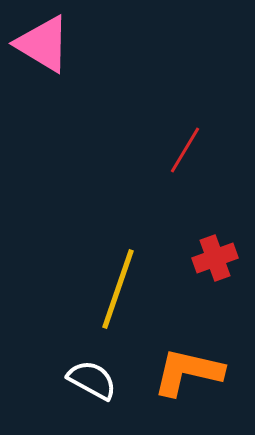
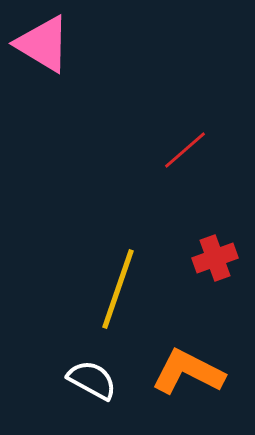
red line: rotated 18 degrees clockwise
orange L-shape: rotated 14 degrees clockwise
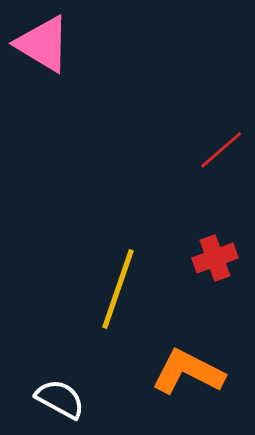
red line: moved 36 px right
white semicircle: moved 32 px left, 19 px down
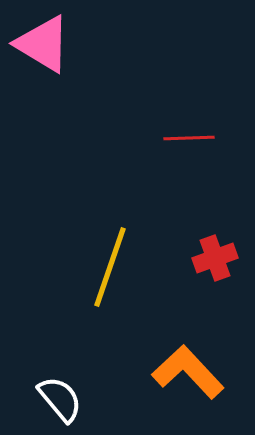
red line: moved 32 px left, 12 px up; rotated 39 degrees clockwise
yellow line: moved 8 px left, 22 px up
orange L-shape: rotated 20 degrees clockwise
white semicircle: rotated 21 degrees clockwise
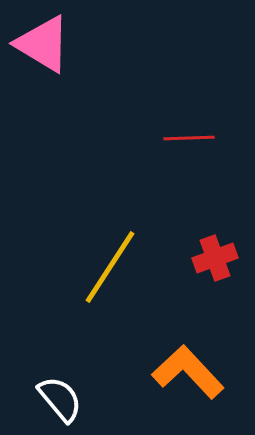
yellow line: rotated 14 degrees clockwise
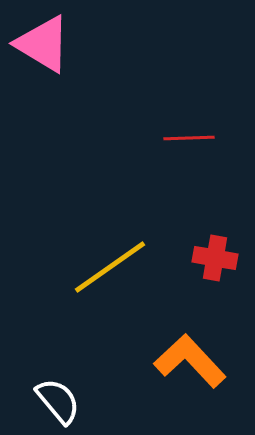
red cross: rotated 30 degrees clockwise
yellow line: rotated 22 degrees clockwise
orange L-shape: moved 2 px right, 11 px up
white semicircle: moved 2 px left, 2 px down
